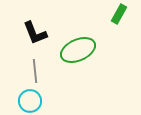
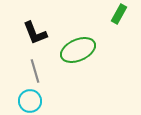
gray line: rotated 10 degrees counterclockwise
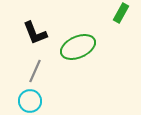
green rectangle: moved 2 px right, 1 px up
green ellipse: moved 3 px up
gray line: rotated 40 degrees clockwise
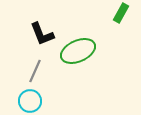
black L-shape: moved 7 px right, 1 px down
green ellipse: moved 4 px down
